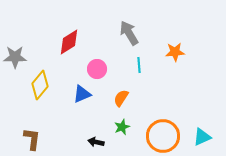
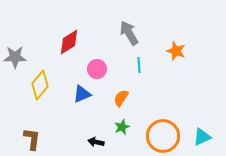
orange star: moved 1 px right, 1 px up; rotated 24 degrees clockwise
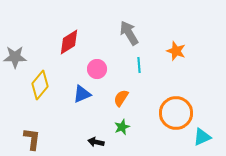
orange circle: moved 13 px right, 23 px up
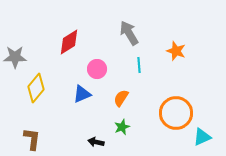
yellow diamond: moved 4 px left, 3 px down
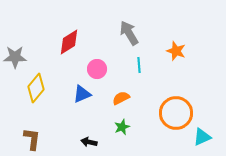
orange semicircle: rotated 30 degrees clockwise
black arrow: moved 7 px left
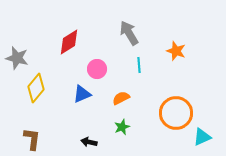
gray star: moved 2 px right, 1 px down; rotated 15 degrees clockwise
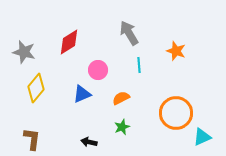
gray star: moved 7 px right, 6 px up
pink circle: moved 1 px right, 1 px down
